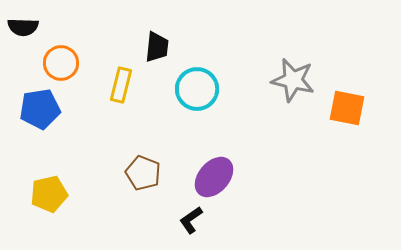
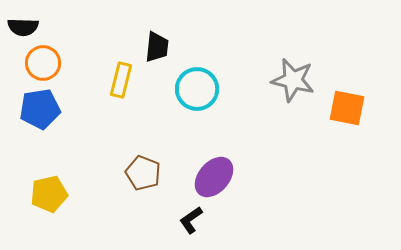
orange circle: moved 18 px left
yellow rectangle: moved 5 px up
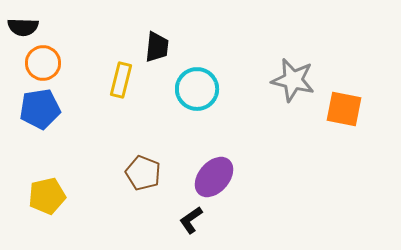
orange square: moved 3 px left, 1 px down
yellow pentagon: moved 2 px left, 2 px down
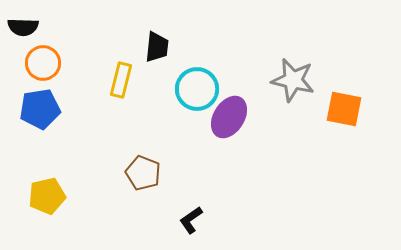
purple ellipse: moved 15 px right, 60 px up; rotated 9 degrees counterclockwise
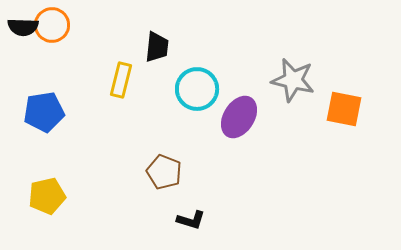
orange circle: moved 9 px right, 38 px up
blue pentagon: moved 4 px right, 3 px down
purple ellipse: moved 10 px right
brown pentagon: moved 21 px right, 1 px up
black L-shape: rotated 128 degrees counterclockwise
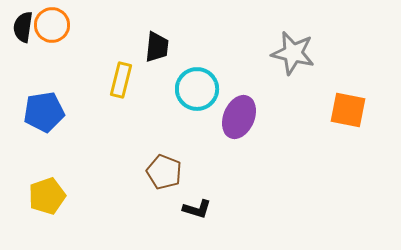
black semicircle: rotated 96 degrees clockwise
gray star: moved 27 px up
orange square: moved 4 px right, 1 px down
purple ellipse: rotated 9 degrees counterclockwise
yellow pentagon: rotated 6 degrees counterclockwise
black L-shape: moved 6 px right, 11 px up
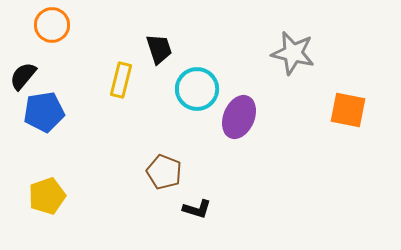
black semicircle: moved 49 px down; rotated 32 degrees clockwise
black trapezoid: moved 2 px right, 2 px down; rotated 24 degrees counterclockwise
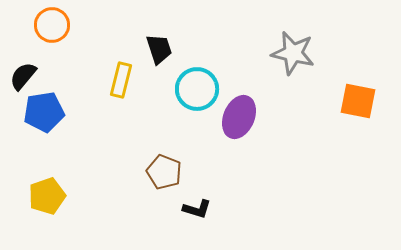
orange square: moved 10 px right, 9 px up
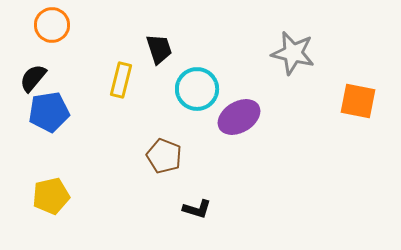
black semicircle: moved 10 px right, 2 px down
blue pentagon: moved 5 px right
purple ellipse: rotated 36 degrees clockwise
brown pentagon: moved 16 px up
yellow pentagon: moved 4 px right; rotated 6 degrees clockwise
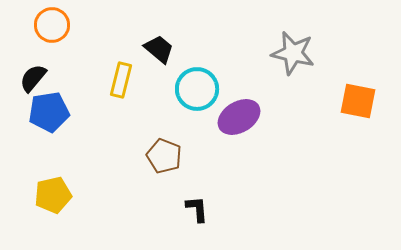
black trapezoid: rotated 32 degrees counterclockwise
yellow pentagon: moved 2 px right, 1 px up
black L-shape: rotated 112 degrees counterclockwise
